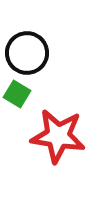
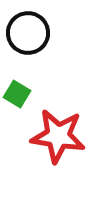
black circle: moved 1 px right, 20 px up
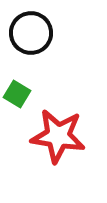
black circle: moved 3 px right
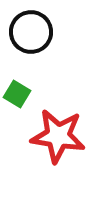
black circle: moved 1 px up
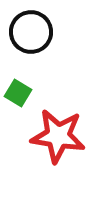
green square: moved 1 px right, 1 px up
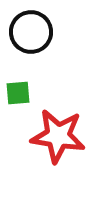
green square: rotated 36 degrees counterclockwise
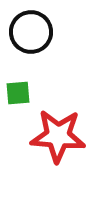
red star: rotated 4 degrees counterclockwise
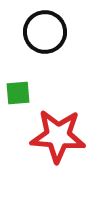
black circle: moved 14 px right
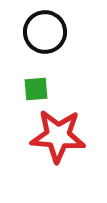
green square: moved 18 px right, 4 px up
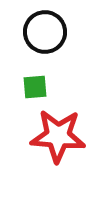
green square: moved 1 px left, 2 px up
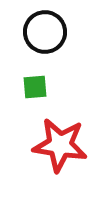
red star: moved 2 px right, 9 px down; rotated 4 degrees clockwise
